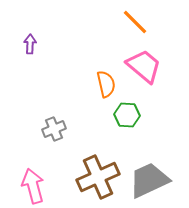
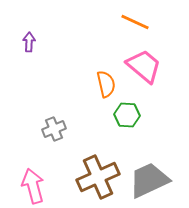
orange line: rotated 20 degrees counterclockwise
purple arrow: moved 1 px left, 2 px up
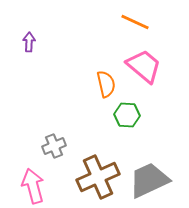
gray cross: moved 17 px down
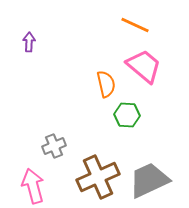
orange line: moved 3 px down
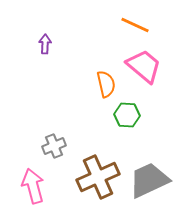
purple arrow: moved 16 px right, 2 px down
